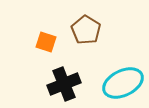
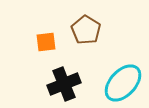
orange square: rotated 25 degrees counterclockwise
cyan ellipse: rotated 21 degrees counterclockwise
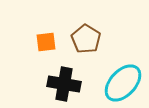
brown pentagon: moved 9 px down
black cross: rotated 32 degrees clockwise
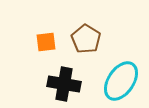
cyan ellipse: moved 2 px left, 2 px up; rotated 9 degrees counterclockwise
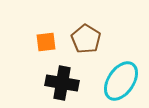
black cross: moved 2 px left, 1 px up
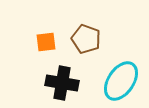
brown pentagon: rotated 12 degrees counterclockwise
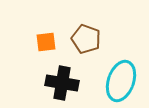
cyan ellipse: rotated 15 degrees counterclockwise
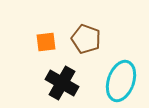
black cross: rotated 20 degrees clockwise
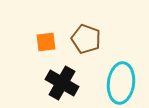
cyan ellipse: moved 2 px down; rotated 12 degrees counterclockwise
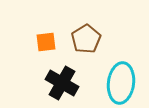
brown pentagon: rotated 20 degrees clockwise
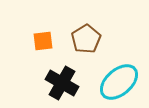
orange square: moved 3 px left, 1 px up
cyan ellipse: moved 2 px left, 1 px up; rotated 42 degrees clockwise
